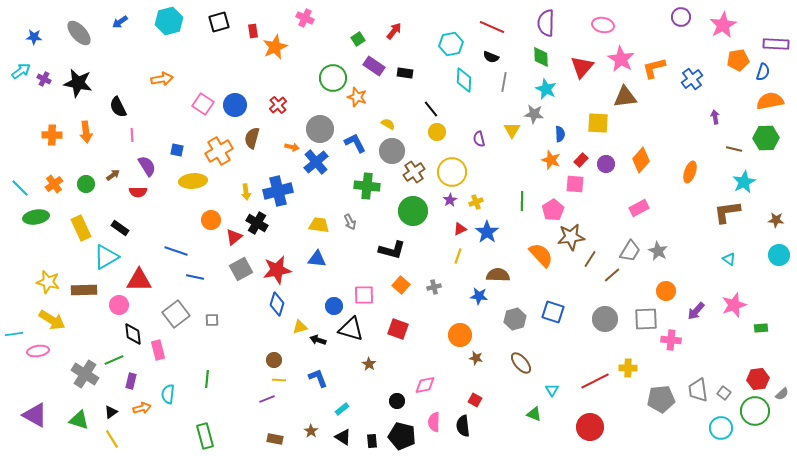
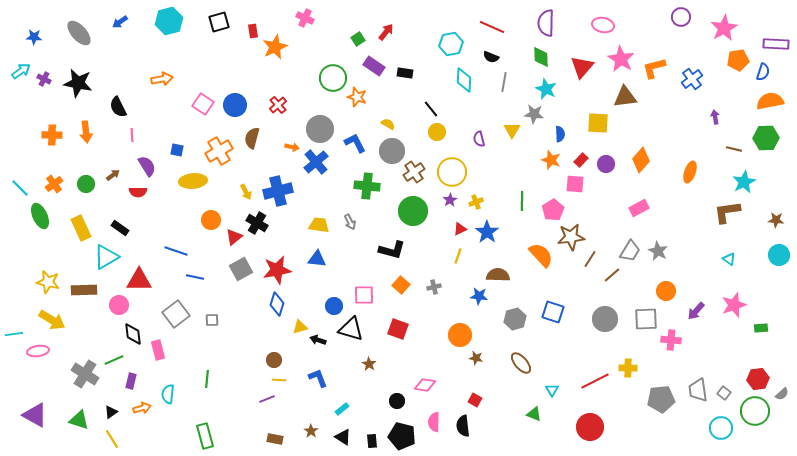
pink star at (723, 25): moved 1 px right, 3 px down
red arrow at (394, 31): moved 8 px left, 1 px down
yellow arrow at (246, 192): rotated 21 degrees counterclockwise
green ellipse at (36, 217): moved 4 px right, 1 px up; rotated 75 degrees clockwise
pink diamond at (425, 385): rotated 20 degrees clockwise
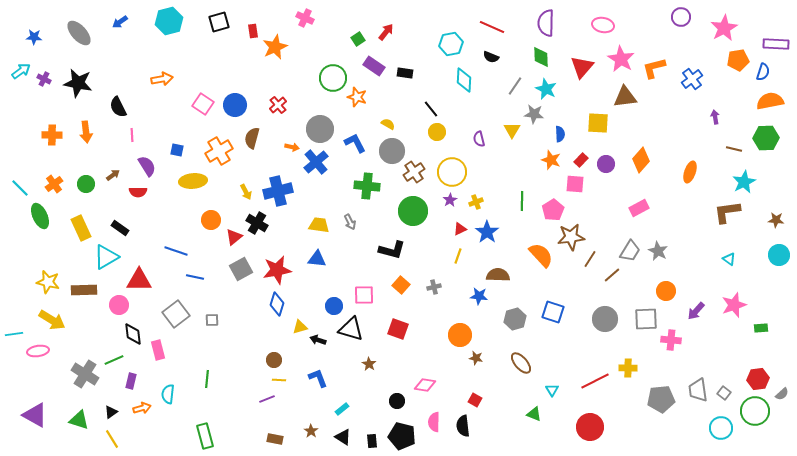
gray line at (504, 82): moved 11 px right, 4 px down; rotated 24 degrees clockwise
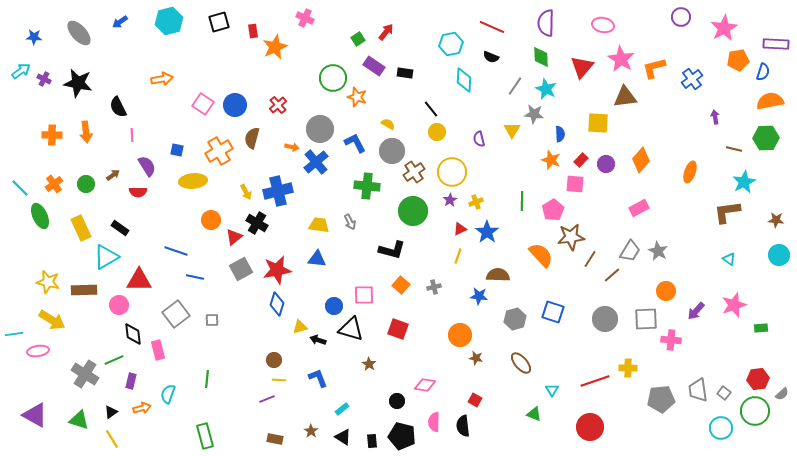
red line at (595, 381): rotated 8 degrees clockwise
cyan semicircle at (168, 394): rotated 12 degrees clockwise
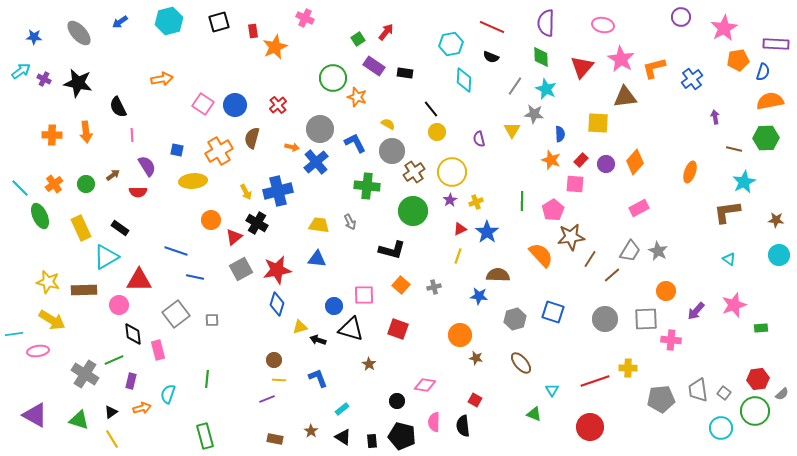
orange diamond at (641, 160): moved 6 px left, 2 px down
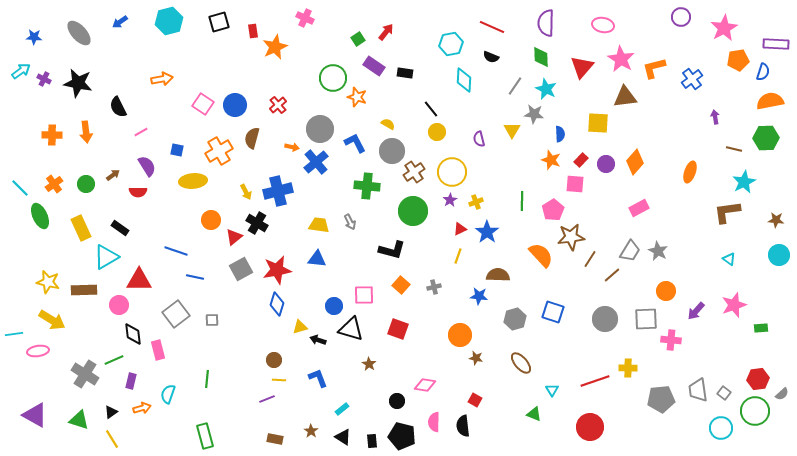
pink line at (132, 135): moved 9 px right, 3 px up; rotated 64 degrees clockwise
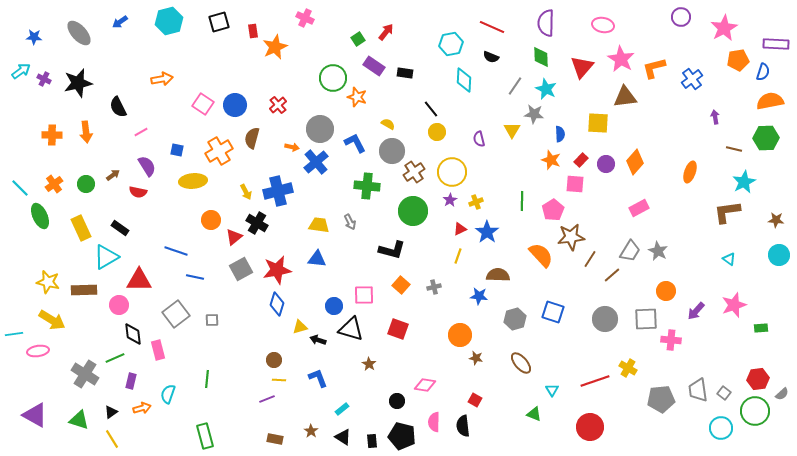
black star at (78, 83): rotated 24 degrees counterclockwise
red semicircle at (138, 192): rotated 12 degrees clockwise
green line at (114, 360): moved 1 px right, 2 px up
yellow cross at (628, 368): rotated 30 degrees clockwise
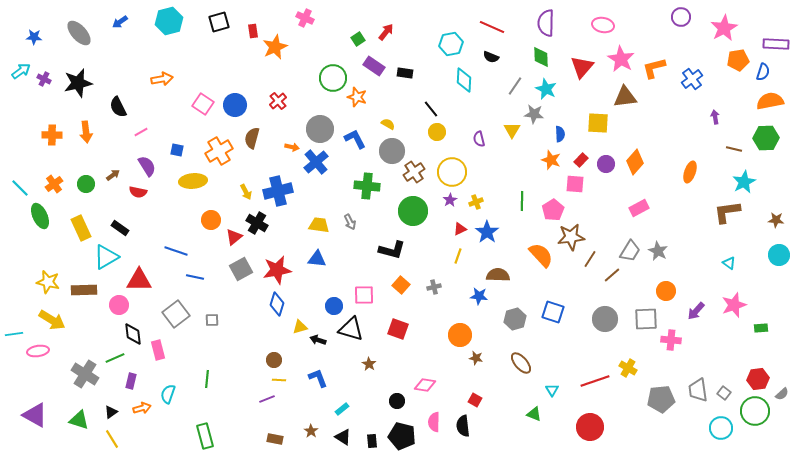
red cross at (278, 105): moved 4 px up
blue L-shape at (355, 143): moved 4 px up
cyan triangle at (729, 259): moved 4 px down
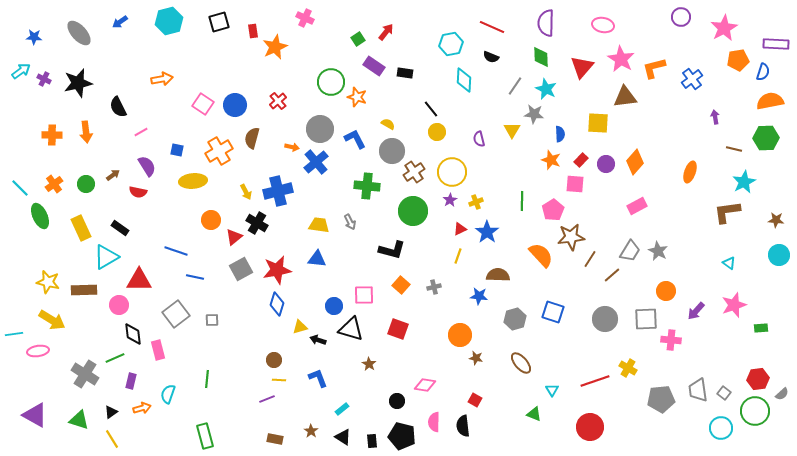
green circle at (333, 78): moved 2 px left, 4 px down
pink rectangle at (639, 208): moved 2 px left, 2 px up
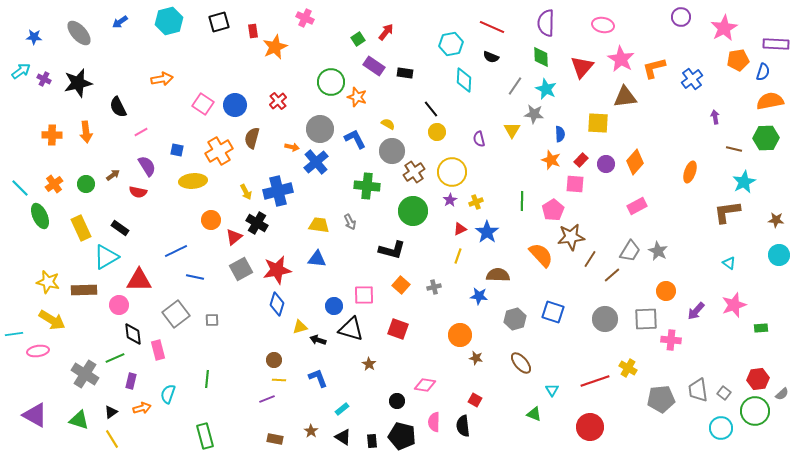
blue line at (176, 251): rotated 45 degrees counterclockwise
